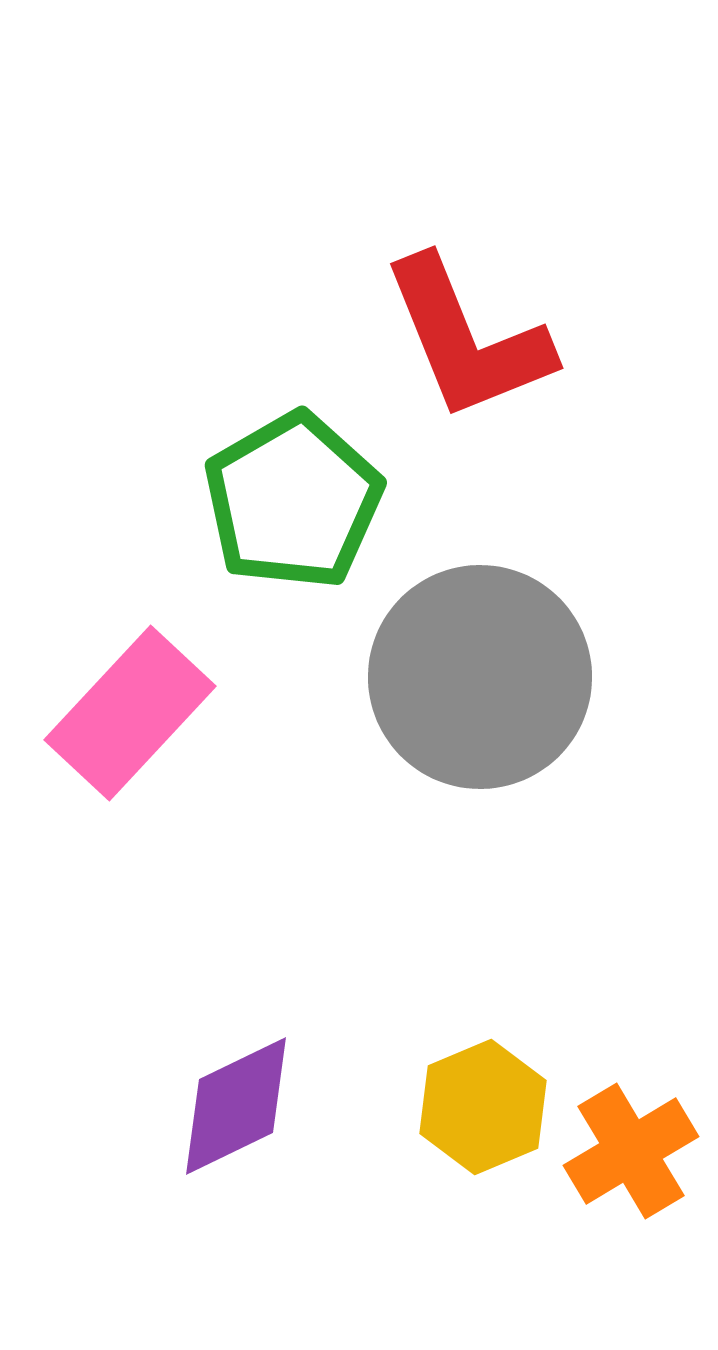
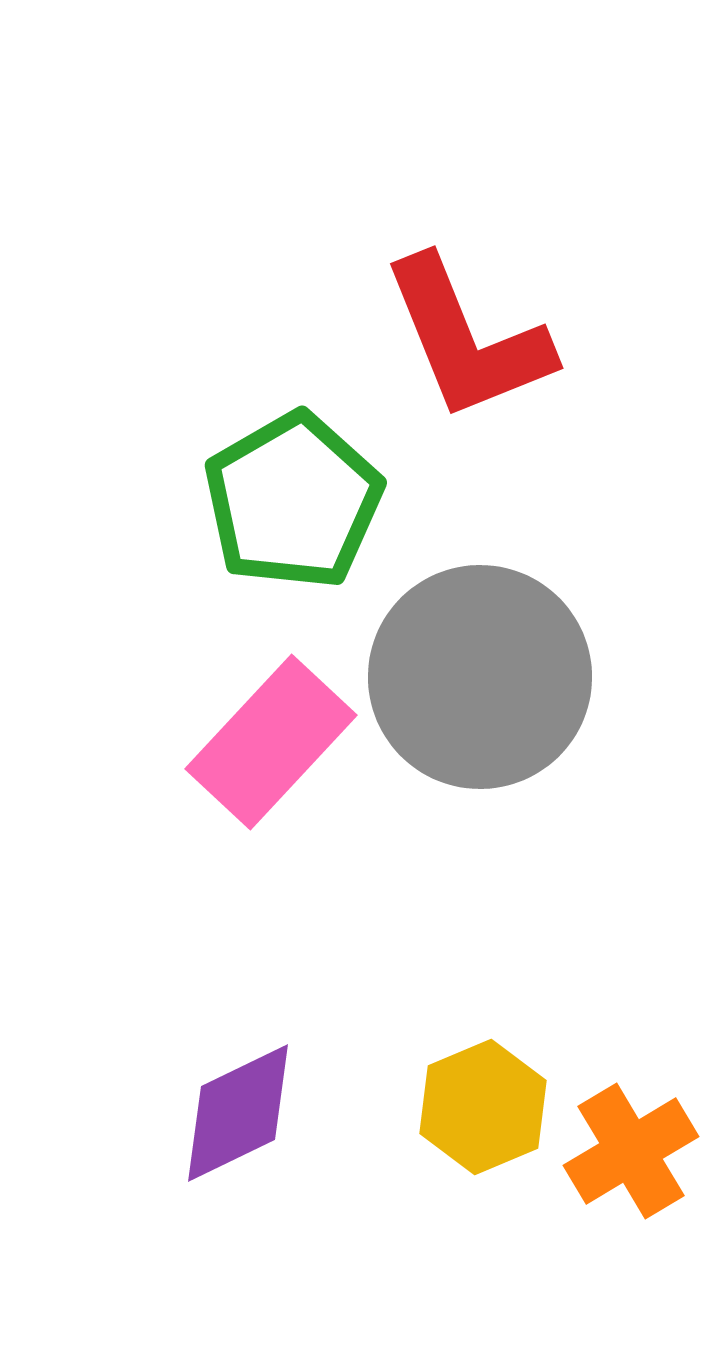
pink rectangle: moved 141 px right, 29 px down
purple diamond: moved 2 px right, 7 px down
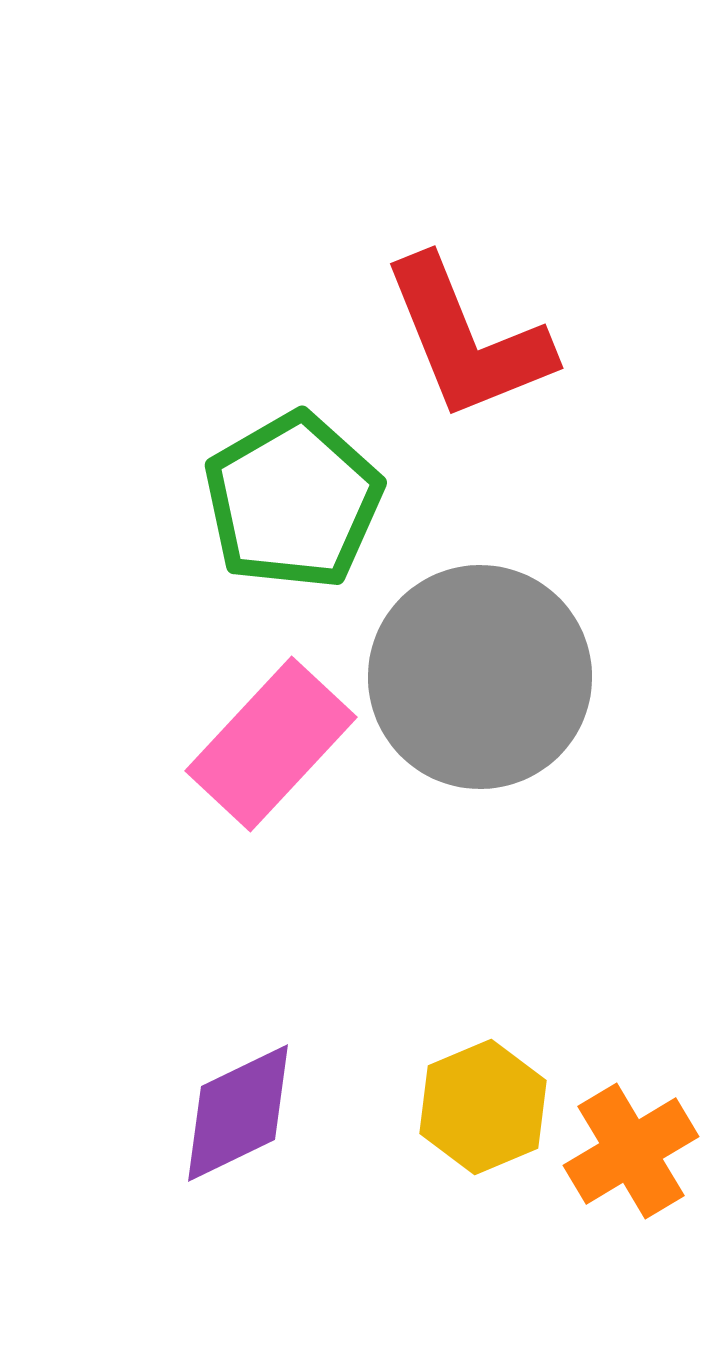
pink rectangle: moved 2 px down
